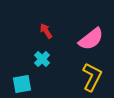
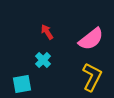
red arrow: moved 1 px right, 1 px down
cyan cross: moved 1 px right, 1 px down
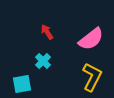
cyan cross: moved 1 px down
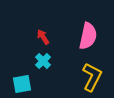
red arrow: moved 4 px left, 5 px down
pink semicircle: moved 3 px left, 3 px up; rotated 40 degrees counterclockwise
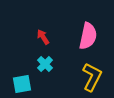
cyan cross: moved 2 px right, 3 px down
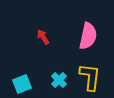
cyan cross: moved 14 px right, 16 px down
yellow L-shape: moved 2 px left; rotated 20 degrees counterclockwise
cyan square: rotated 12 degrees counterclockwise
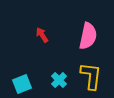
red arrow: moved 1 px left, 2 px up
yellow L-shape: moved 1 px right, 1 px up
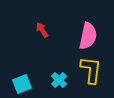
red arrow: moved 5 px up
yellow L-shape: moved 6 px up
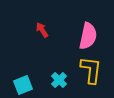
cyan square: moved 1 px right, 1 px down
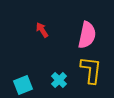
pink semicircle: moved 1 px left, 1 px up
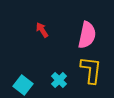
cyan square: rotated 30 degrees counterclockwise
